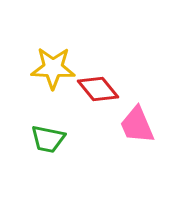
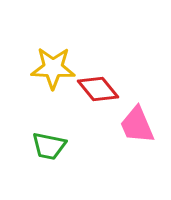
green trapezoid: moved 1 px right, 7 px down
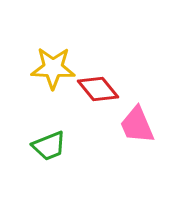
green trapezoid: rotated 33 degrees counterclockwise
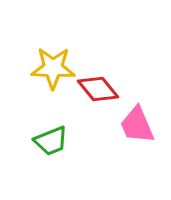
green trapezoid: moved 2 px right, 5 px up
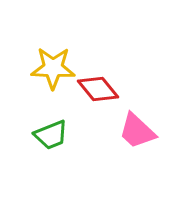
pink trapezoid: moved 6 px down; rotated 24 degrees counterclockwise
green trapezoid: moved 6 px up
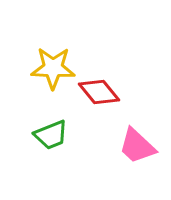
red diamond: moved 1 px right, 3 px down
pink trapezoid: moved 15 px down
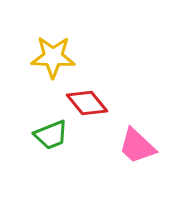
yellow star: moved 11 px up
red diamond: moved 12 px left, 11 px down
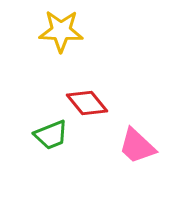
yellow star: moved 8 px right, 26 px up
